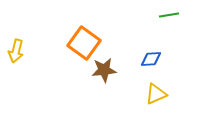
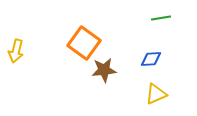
green line: moved 8 px left, 3 px down
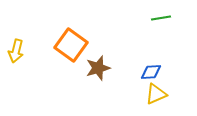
orange square: moved 13 px left, 2 px down
blue diamond: moved 13 px down
brown star: moved 6 px left, 2 px up; rotated 10 degrees counterclockwise
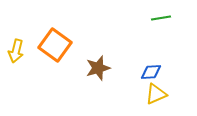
orange square: moved 16 px left
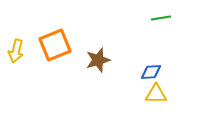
orange square: rotated 32 degrees clockwise
brown star: moved 8 px up
yellow triangle: rotated 25 degrees clockwise
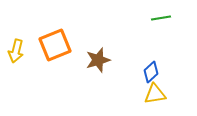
blue diamond: rotated 40 degrees counterclockwise
yellow triangle: moved 1 px left; rotated 10 degrees counterclockwise
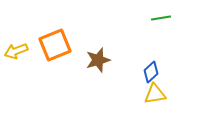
yellow arrow: rotated 55 degrees clockwise
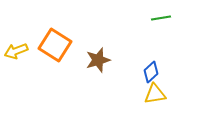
orange square: rotated 36 degrees counterclockwise
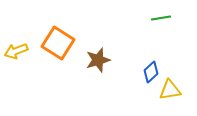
orange square: moved 3 px right, 2 px up
yellow triangle: moved 15 px right, 4 px up
